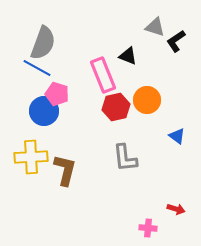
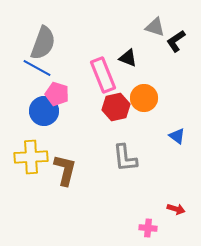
black triangle: moved 2 px down
orange circle: moved 3 px left, 2 px up
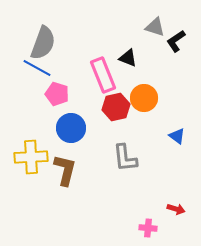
blue circle: moved 27 px right, 17 px down
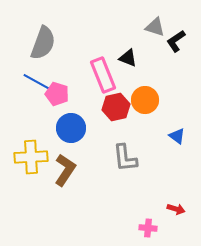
blue line: moved 14 px down
orange circle: moved 1 px right, 2 px down
brown L-shape: rotated 20 degrees clockwise
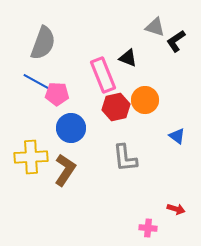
pink pentagon: rotated 15 degrees counterclockwise
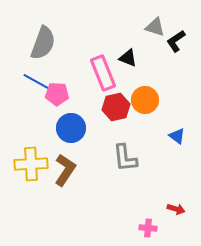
pink rectangle: moved 2 px up
yellow cross: moved 7 px down
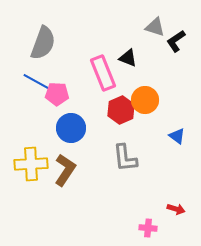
red hexagon: moved 5 px right, 3 px down; rotated 12 degrees counterclockwise
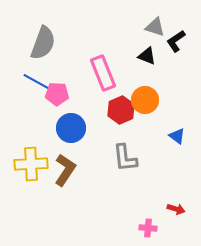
black triangle: moved 19 px right, 2 px up
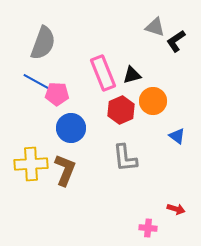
black triangle: moved 15 px left, 19 px down; rotated 36 degrees counterclockwise
orange circle: moved 8 px right, 1 px down
brown L-shape: rotated 12 degrees counterclockwise
